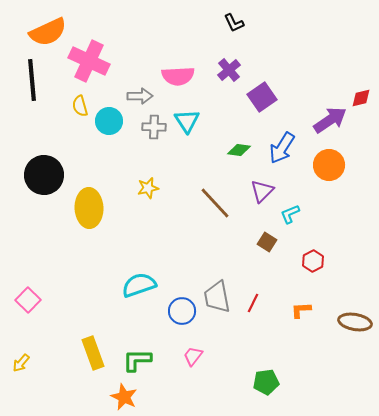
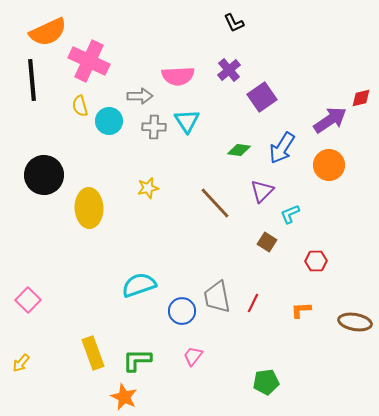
red hexagon: moved 3 px right; rotated 25 degrees clockwise
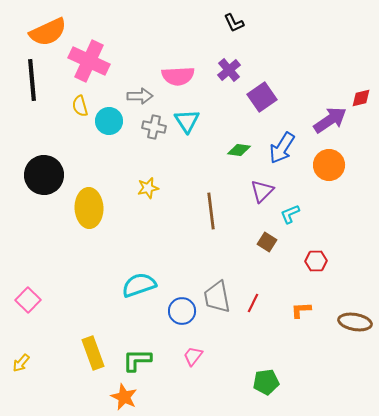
gray cross: rotated 10 degrees clockwise
brown line: moved 4 px left, 8 px down; rotated 36 degrees clockwise
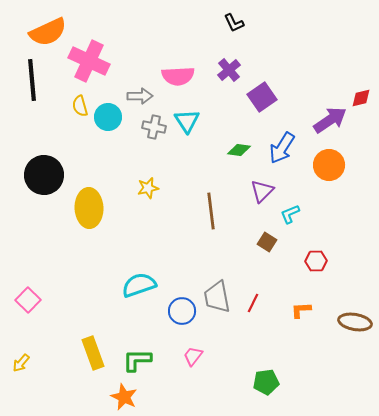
cyan circle: moved 1 px left, 4 px up
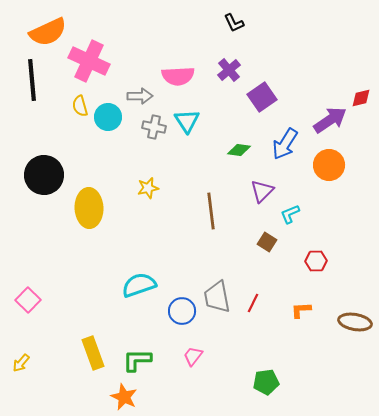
blue arrow: moved 3 px right, 4 px up
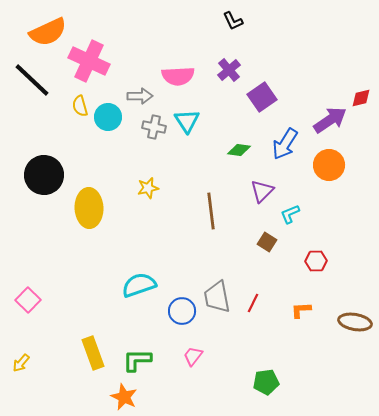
black L-shape: moved 1 px left, 2 px up
black line: rotated 42 degrees counterclockwise
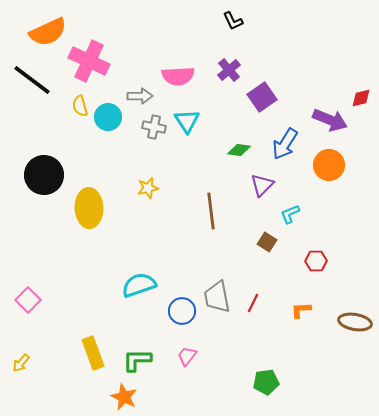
black line: rotated 6 degrees counterclockwise
purple arrow: rotated 56 degrees clockwise
purple triangle: moved 6 px up
pink trapezoid: moved 6 px left
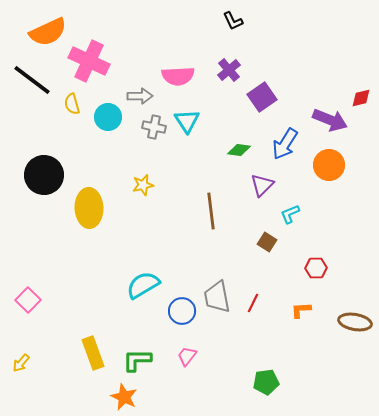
yellow semicircle: moved 8 px left, 2 px up
yellow star: moved 5 px left, 3 px up
red hexagon: moved 7 px down
cyan semicircle: moved 4 px right; rotated 12 degrees counterclockwise
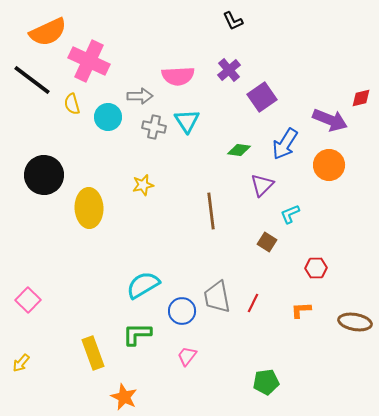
green L-shape: moved 26 px up
